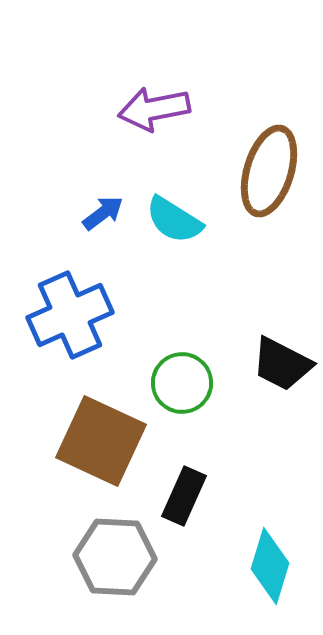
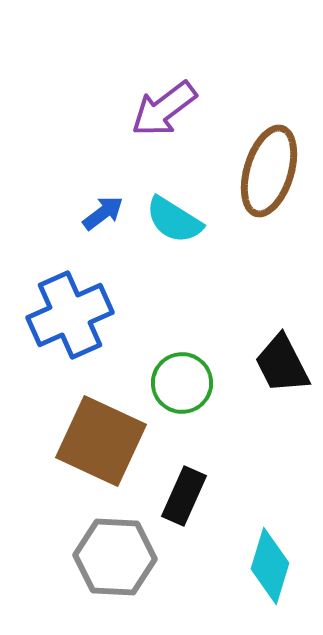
purple arrow: moved 10 px right; rotated 26 degrees counterclockwise
black trapezoid: rotated 36 degrees clockwise
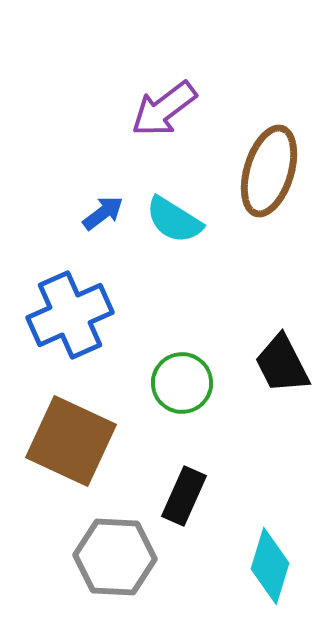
brown square: moved 30 px left
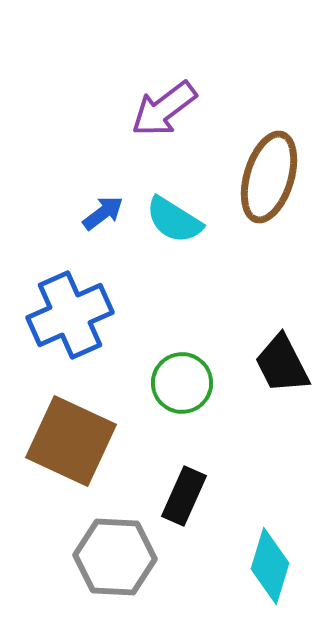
brown ellipse: moved 6 px down
